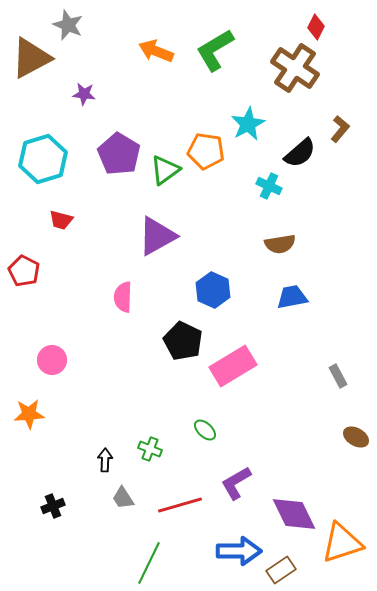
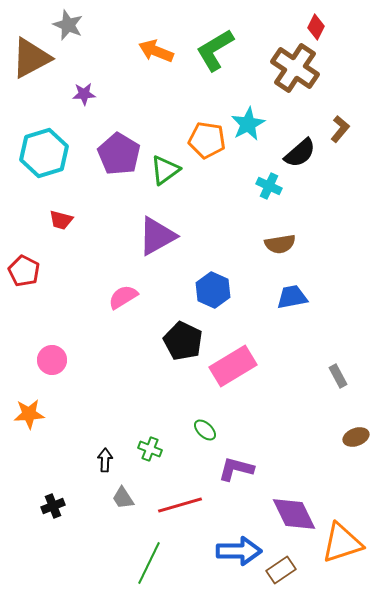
purple star: rotated 10 degrees counterclockwise
orange pentagon: moved 1 px right, 11 px up
cyan hexagon: moved 1 px right, 6 px up
pink semicircle: rotated 56 degrees clockwise
brown ellipse: rotated 50 degrees counterclockwise
purple L-shape: moved 14 px up; rotated 45 degrees clockwise
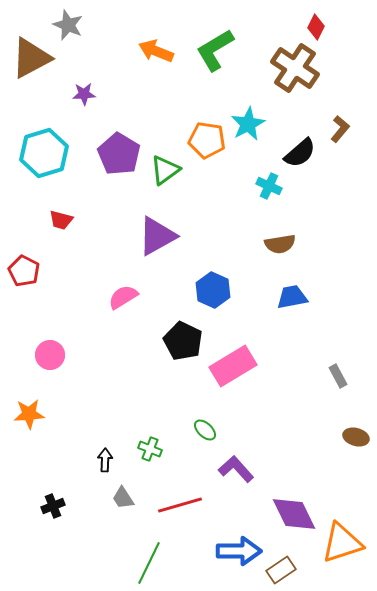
pink circle: moved 2 px left, 5 px up
brown ellipse: rotated 35 degrees clockwise
purple L-shape: rotated 33 degrees clockwise
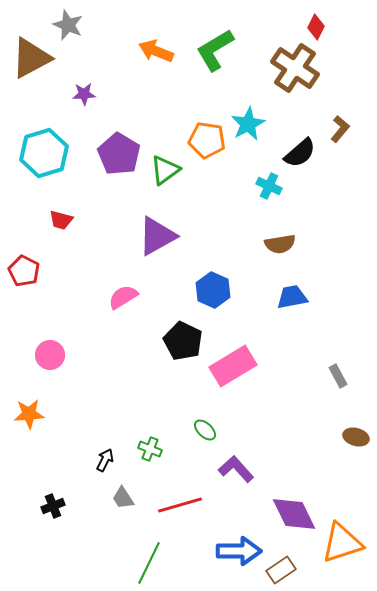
black arrow: rotated 25 degrees clockwise
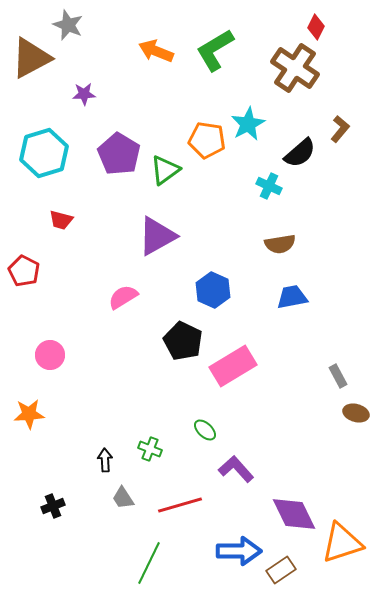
brown ellipse: moved 24 px up
black arrow: rotated 30 degrees counterclockwise
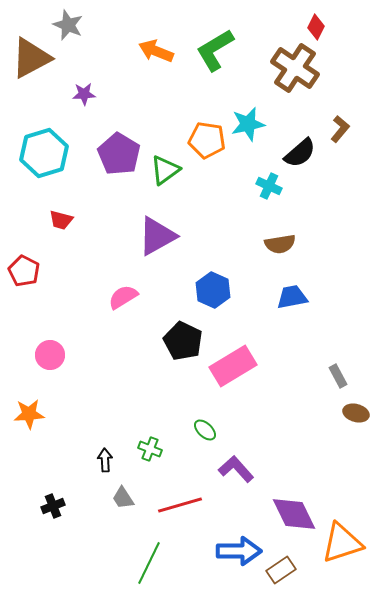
cyan star: rotated 16 degrees clockwise
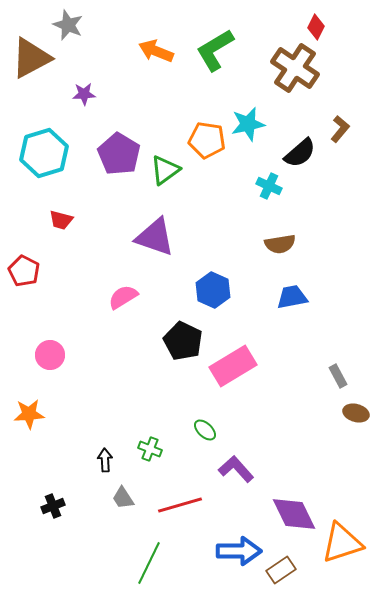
purple triangle: moved 2 px left, 1 px down; rotated 48 degrees clockwise
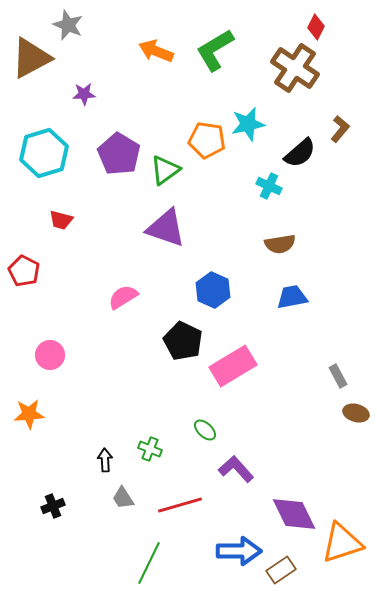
purple triangle: moved 11 px right, 9 px up
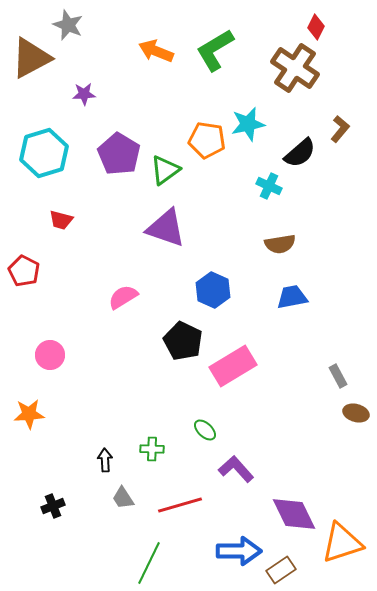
green cross: moved 2 px right; rotated 20 degrees counterclockwise
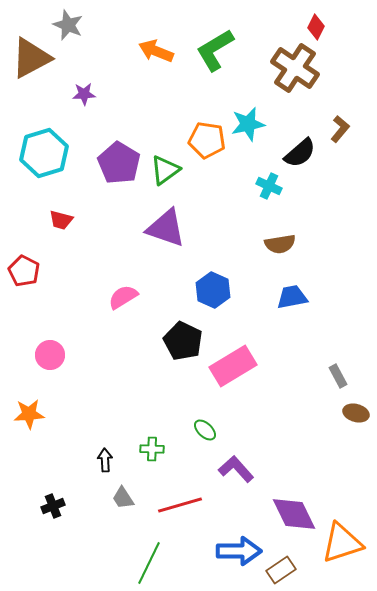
purple pentagon: moved 9 px down
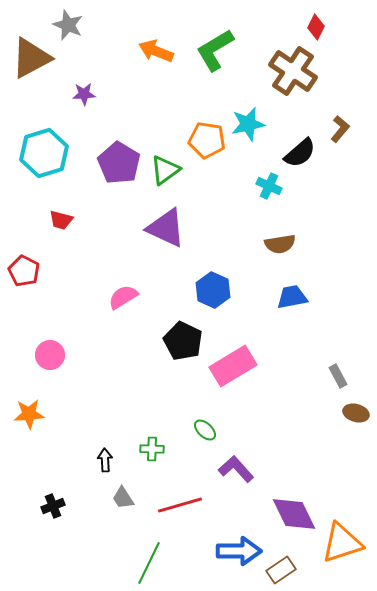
brown cross: moved 2 px left, 3 px down
purple triangle: rotated 6 degrees clockwise
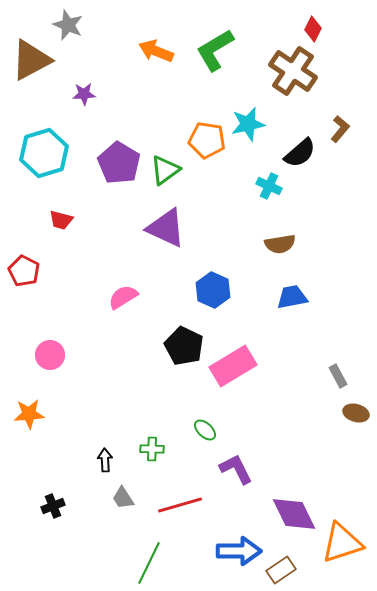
red diamond: moved 3 px left, 2 px down
brown triangle: moved 2 px down
black pentagon: moved 1 px right, 5 px down
purple L-shape: rotated 15 degrees clockwise
